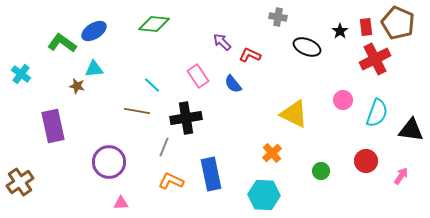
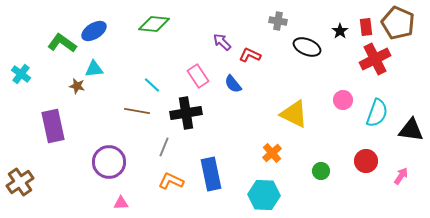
gray cross: moved 4 px down
black cross: moved 5 px up
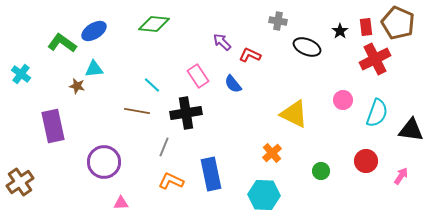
purple circle: moved 5 px left
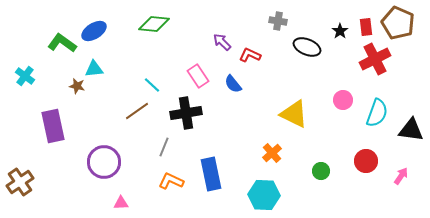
cyan cross: moved 4 px right, 2 px down
brown line: rotated 45 degrees counterclockwise
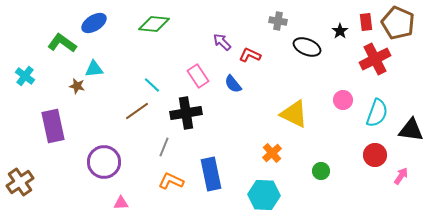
red rectangle: moved 5 px up
blue ellipse: moved 8 px up
red circle: moved 9 px right, 6 px up
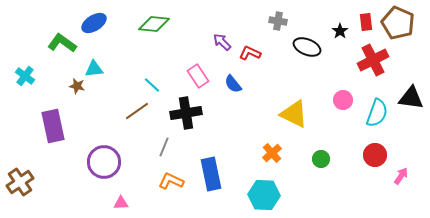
red L-shape: moved 2 px up
red cross: moved 2 px left, 1 px down
black triangle: moved 32 px up
green circle: moved 12 px up
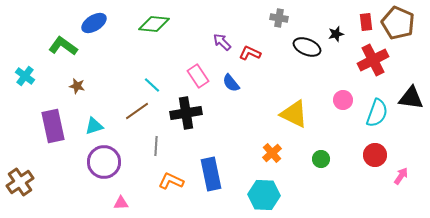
gray cross: moved 1 px right, 3 px up
black star: moved 4 px left, 3 px down; rotated 21 degrees clockwise
green L-shape: moved 1 px right, 3 px down
cyan triangle: moved 57 px down; rotated 12 degrees counterclockwise
blue semicircle: moved 2 px left, 1 px up
gray line: moved 8 px left, 1 px up; rotated 18 degrees counterclockwise
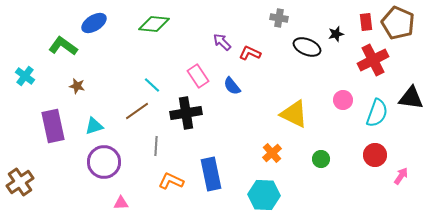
blue semicircle: moved 1 px right, 3 px down
